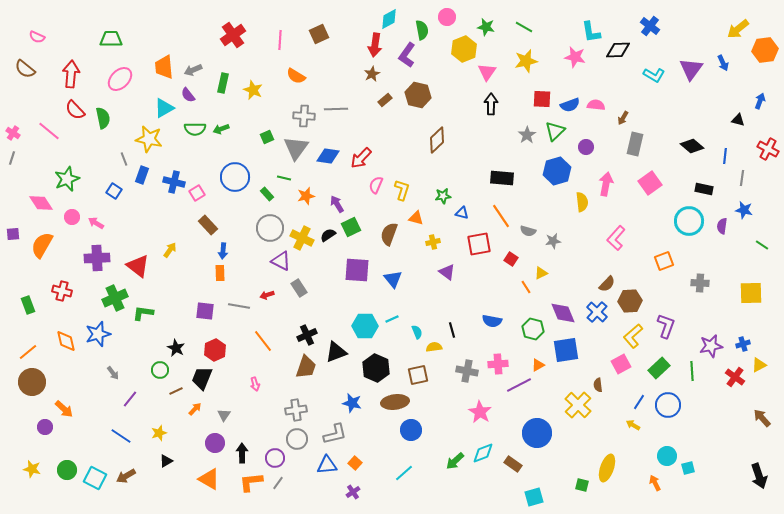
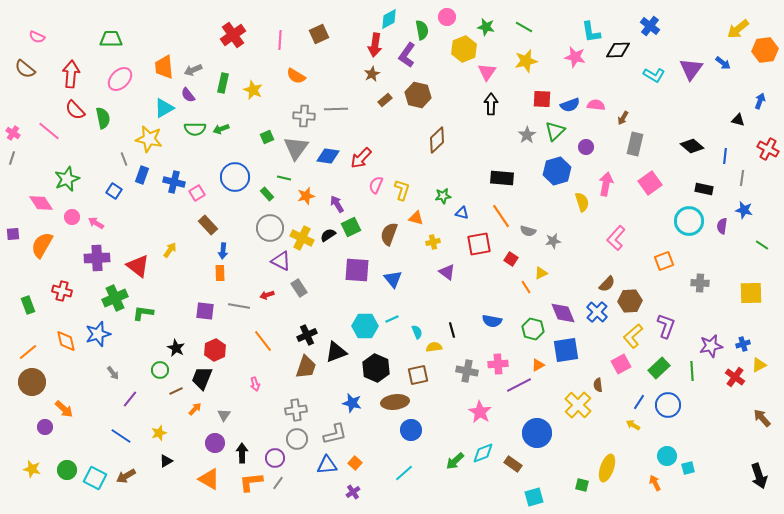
blue arrow at (723, 63): rotated 28 degrees counterclockwise
yellow semicircle at (582, 202): rotated 12 degrees counterclockwise
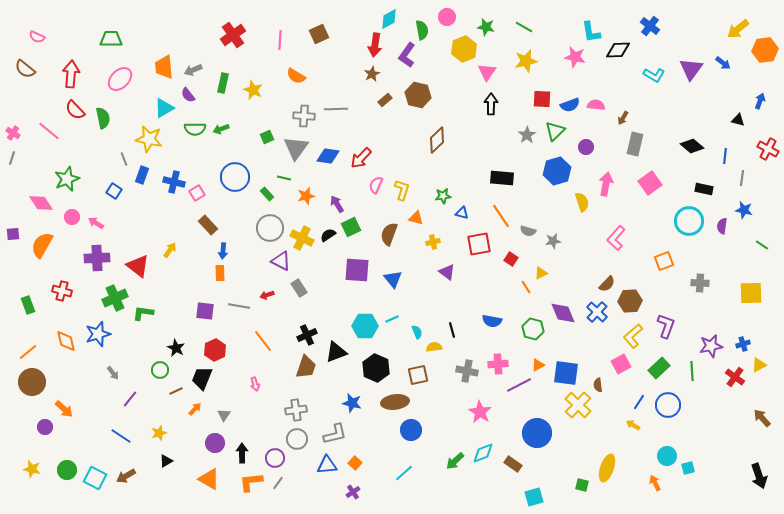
blue square at (566, 350): moved 23 px down; rotated 16 degrees clockwise
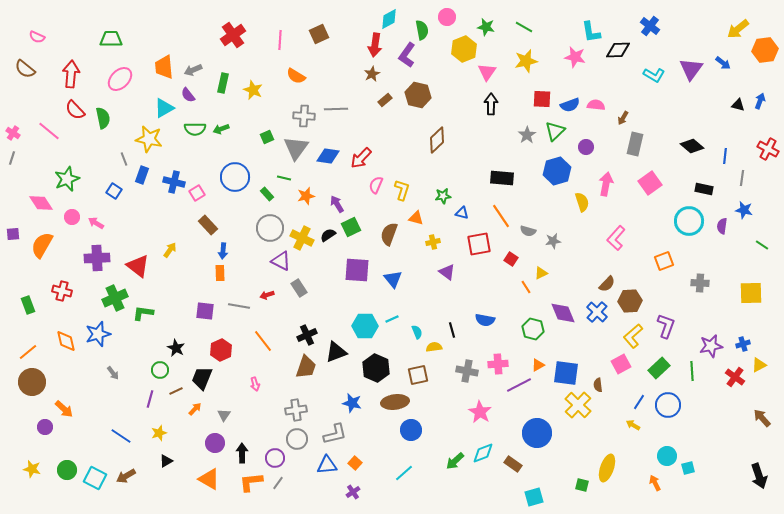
black triangle at (738, 120): moved 15 px up
blue semicircle at (492, 321): moved 7 px left, 1 px up
red hexagon at (215, 350): moved 6 px right
purple line at (130, 399): moved 20 px right; rotated 24 degrees counterclockwise
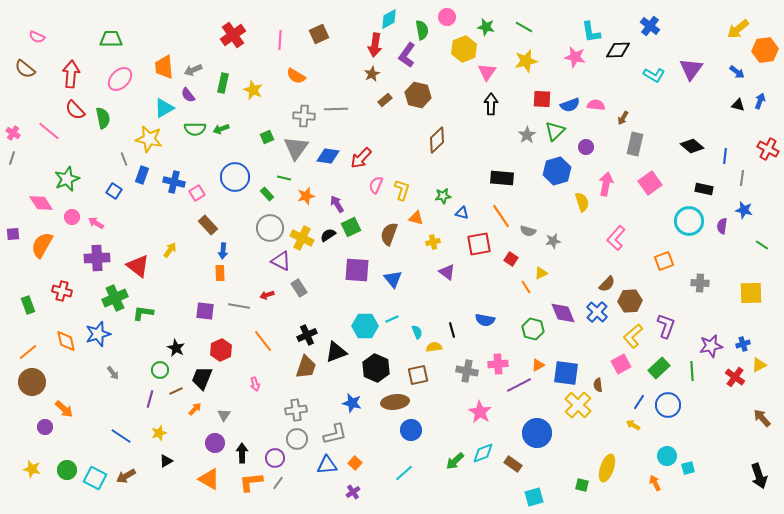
blue arrow at (723, 63): moved 14 px right, 9 px down
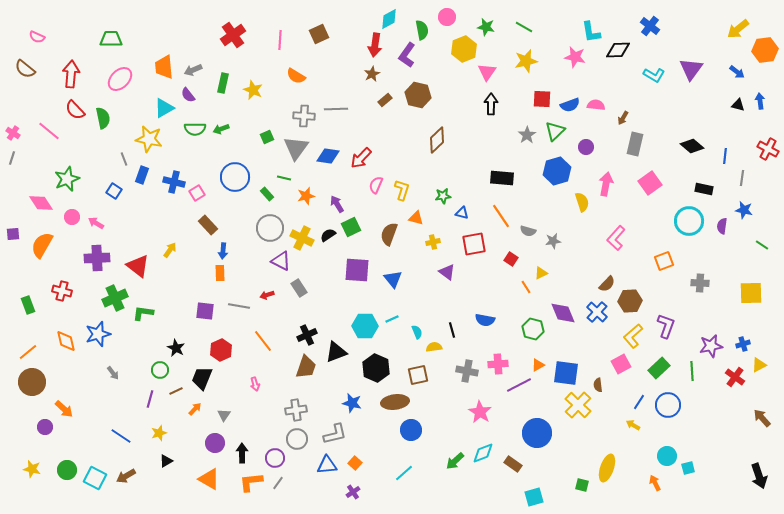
blue arrow at (760, 101): rotated 28 degrees counterclockwise
red square at (479, 244): moved 5 px left
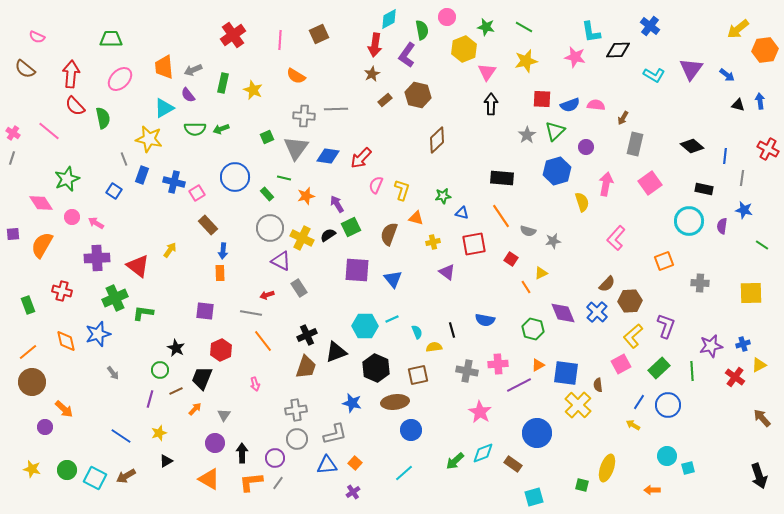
blue arrow at (737, 72): moved 10 px left, 3 px down
red semicircle at (75, 110): moved 4 px up
gray line at (239, 306): moved 12 px right, 7 px down
orange arrow at (655, 483): moved 3 px left, 7 px down; rotated 63 degrees counterclockwise
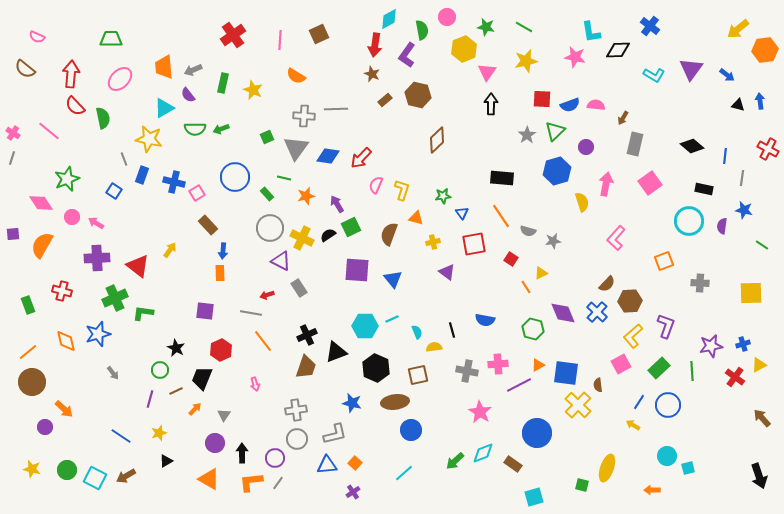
brown star at (372, 74): rotated 21 degrees counterclockwise
blue triangle at (462, 213): rotated 40 degrees clockwise
